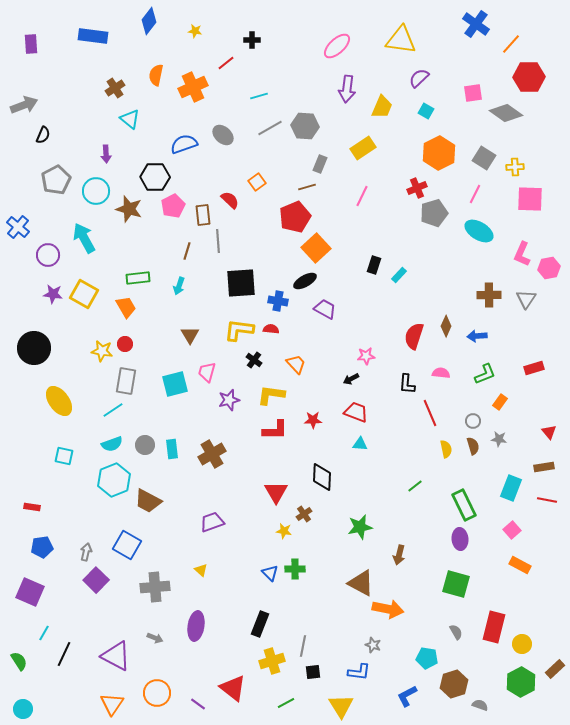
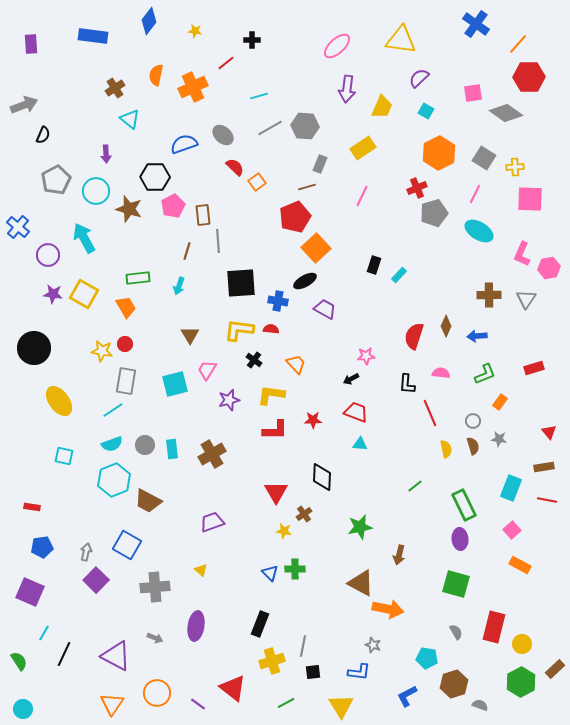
orange line at (511, 44): moved 7 px right
red semicircle at (230, 200): moved 5 px right, 33 px up
pink trapezoid at (207, 372): moved 2 px up; rotated 15 degrees clockwise
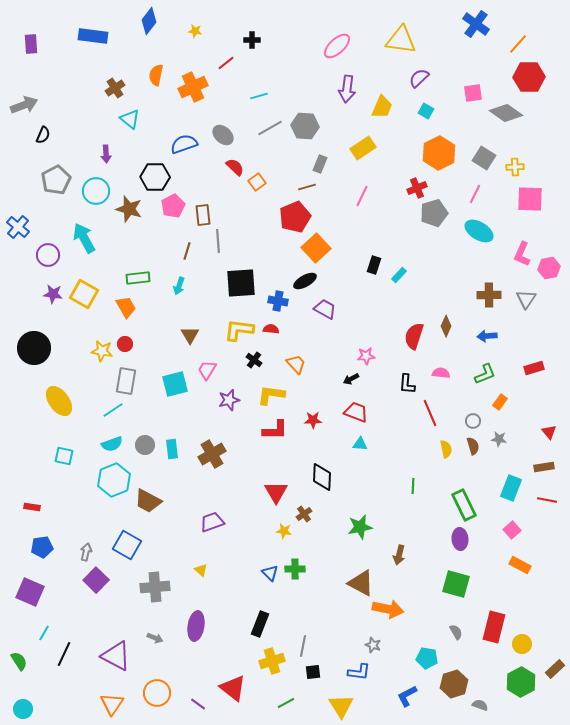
blue arrow at (477, 336): moved 10 px right
green line at (415, 486): moved 2 px left; rotated 49 degrees counterclockwise
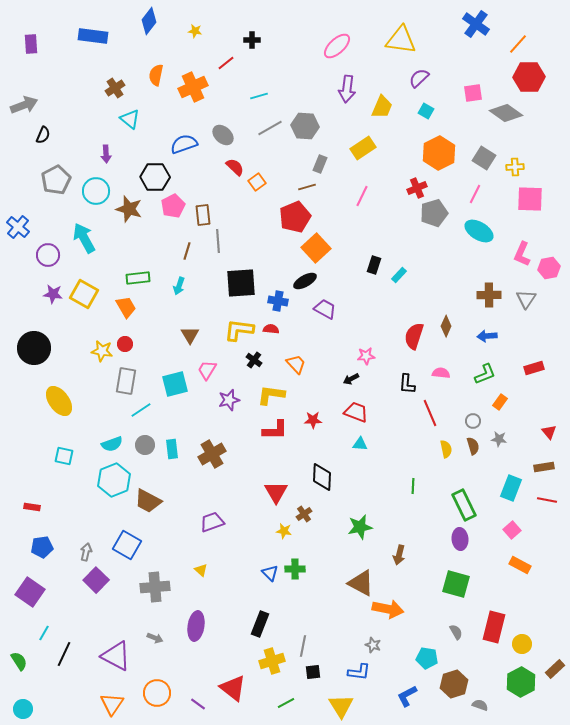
cyan line at (113, 410): moved 28 px right
purple square at (30, 592): rotated 12 degrees clockwise
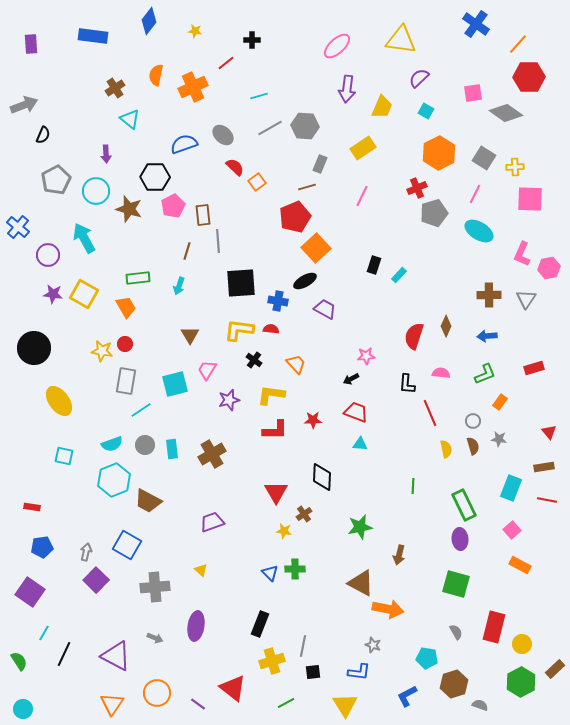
yellow triangle at (341, 706): moved 4 px right, 1 px up
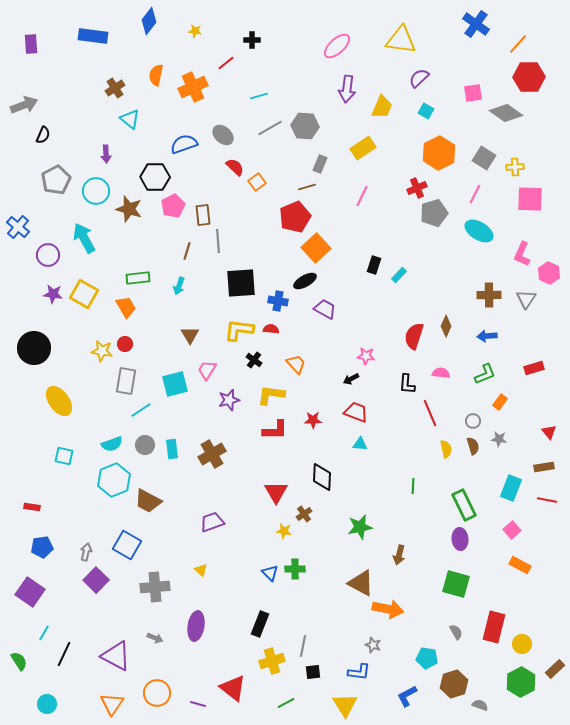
pink hexagon at (549, 268): moved 5 px down; rotated 25 degrees counterclockwise
pink star at (366, 356): rotated 12 degrees clockwise
purple line at (198, 704): rotated 21 degrees counterclockwise
cyan circle at (23, 709): moved 24 px right, 5 px up
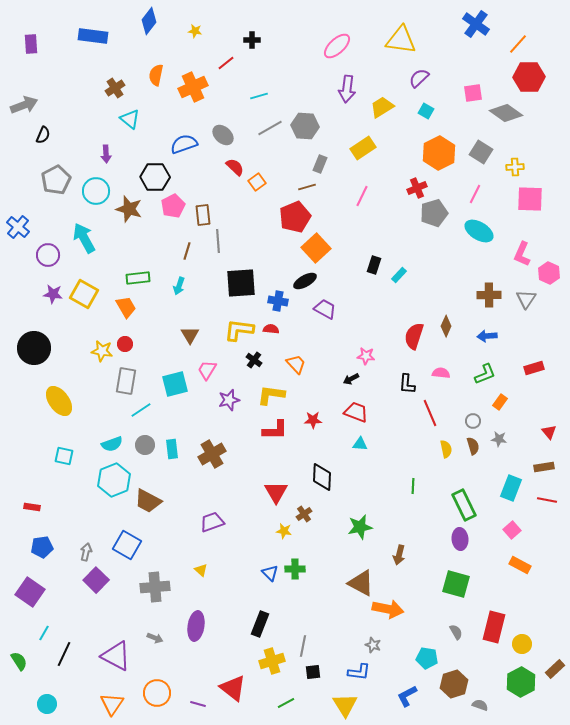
yellow trapezoid at (382, 107): rotated 145 degrees counterclockwise
gray square at (484, 158): moved 3 px left, 6 px up
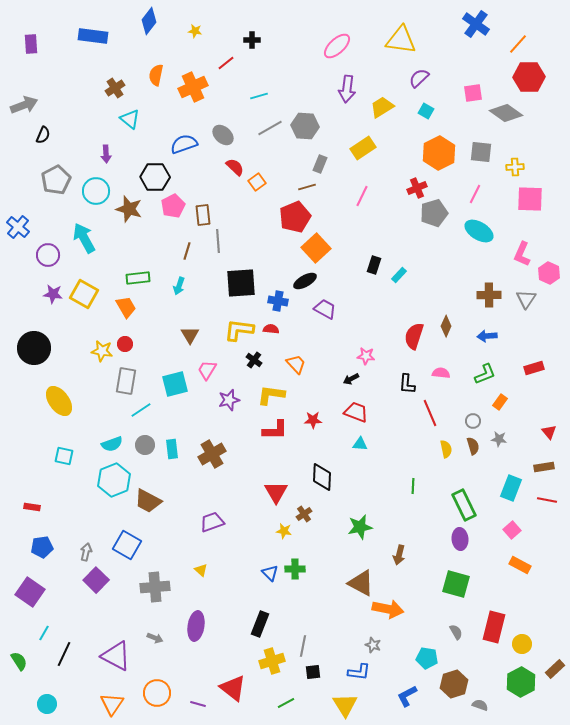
gray square at (481, 152): rotated 25 degrees counterclockwise
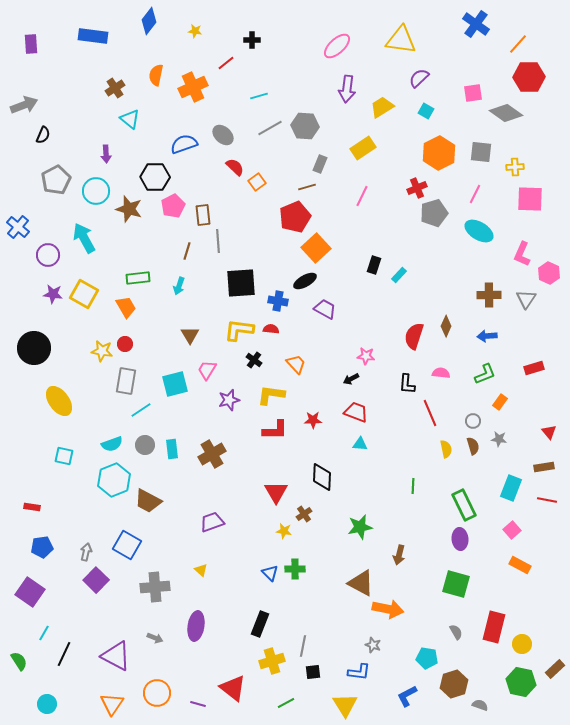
green hexagon at (521, 682): rotated 20 degrees counterclockwise
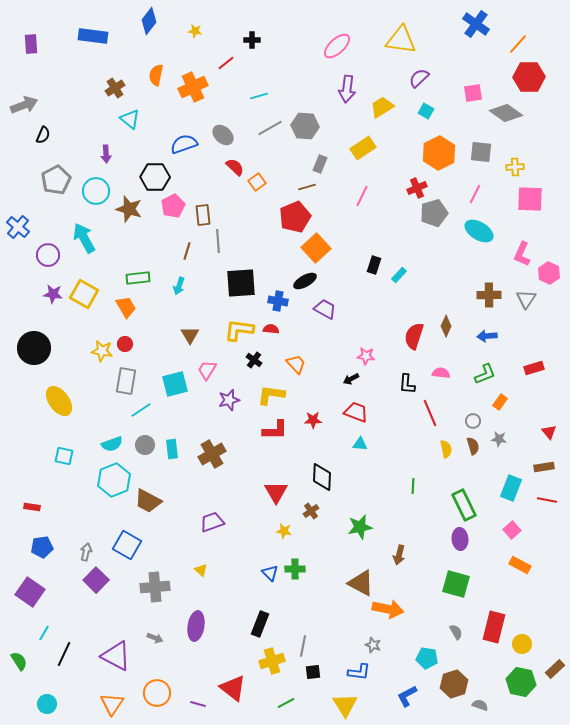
brown cross at (304, 514): moved 7 px right, 3 px up
